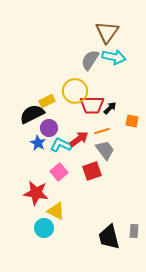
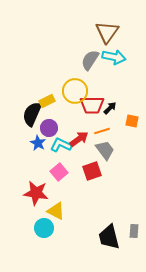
black semicircle: rotated 40 degrees counterclockwise
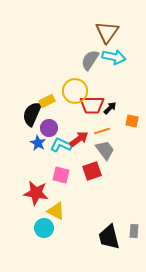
pink square: moved 2 px right, 3 px down; rotated 36 degrees counterclockwise
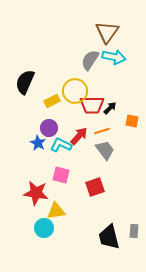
yellow rectangle: moved 5 px right
black semicircle: moved 7 px left, 32 px up
red arrow: moved 3 px up; rotated 12 degrees counterclockwise
red square: moved 3 px right, 16 px down
yellow triangle: rotated 36 degrees counterclockwise
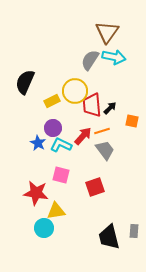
red trapezoid: rotated 85 degrees clockwise
purple circle: moved 4 px right
red arrow: moved 4 px right
